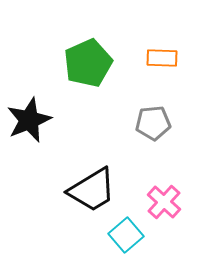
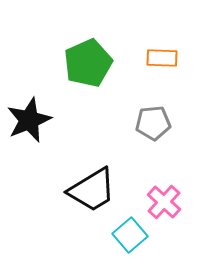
cyan square: moved 4 px right
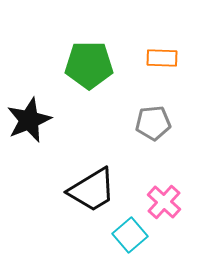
green pentagon: moved 1 px right, 2 px down; rotated 24 degrees clockwise
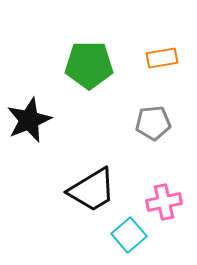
orange rectangle: rotated 12 degrees counterclockwise
pink cross: rotated 36 degrees clockwise
cyan square: moved 1 px left
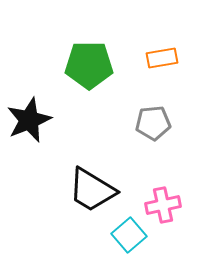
black trapezoid: rotated 62 degrees clockwise
pink cross: moved 1 px left, 3 px down
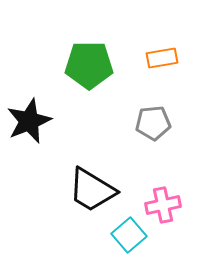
black star: moved 1 px down
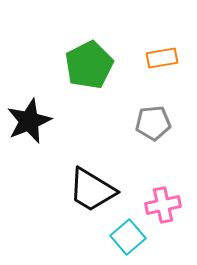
green pentagon: rotated 27 degrees counterclockwise
cyan square: moved 1 px left, 2 px down
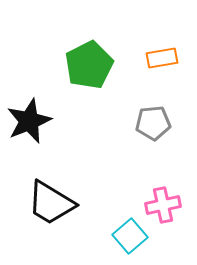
black trapezoid: moved 41 px left, 13 px down
cyan square: moved 2 px right, 1 px up
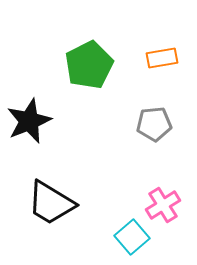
gray pentagon: moved 1 px right, 1 px down
pink cross: rotated 20 degrees counterclockwise
cyan square: moved 2 px right, 1 px down
